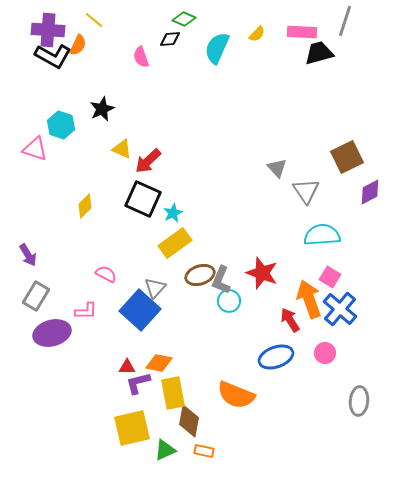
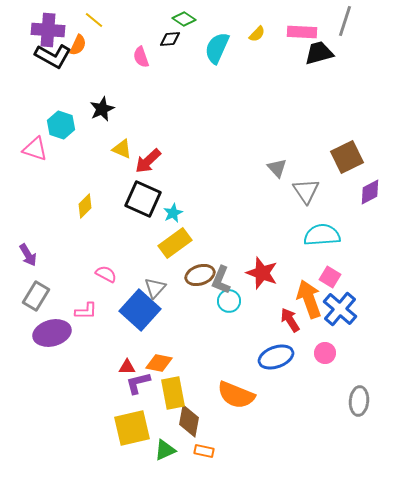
green diamond at (184, 19): rotated 10 degrees clockwise
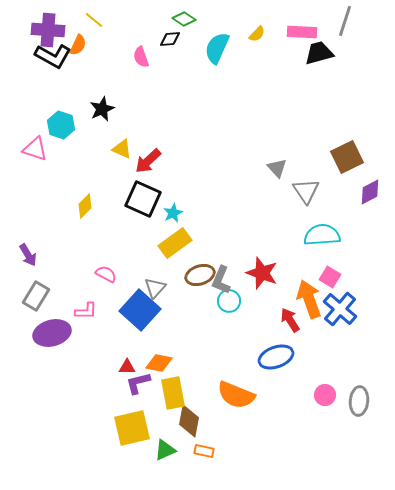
pink circle at (325, 353): moved 42 px down
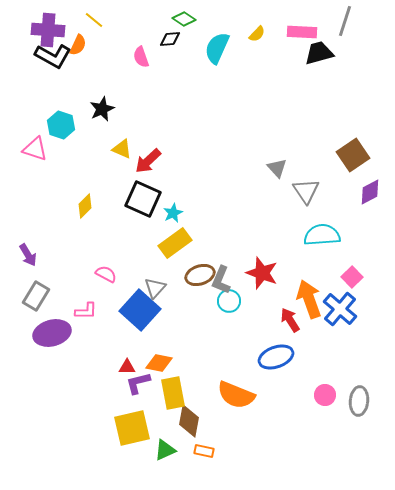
brown square at (347, 157): moved 6 px right, 2 px up; rotated 8 degrees counterclockwise
pink square at (330, 277): moved 22 px right; rotated 15 degrees clockwise
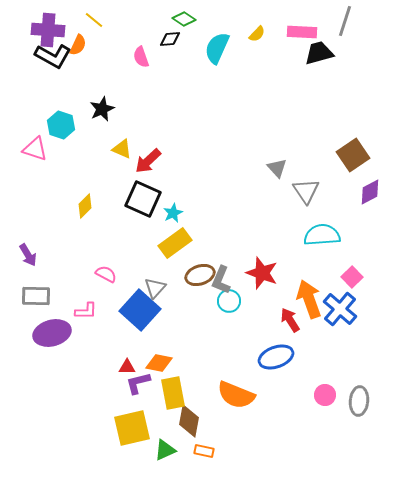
gray rectangle at (36, 296): rotated 60 degrees clockwise
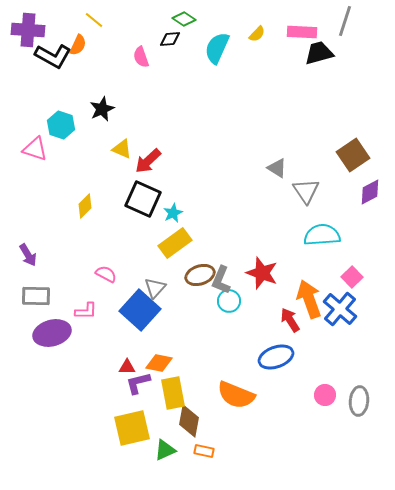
purple cross at (48, 30): moved 20 px left
gray triangle at (277, 168): rotated 15 degrees counterclockwise
